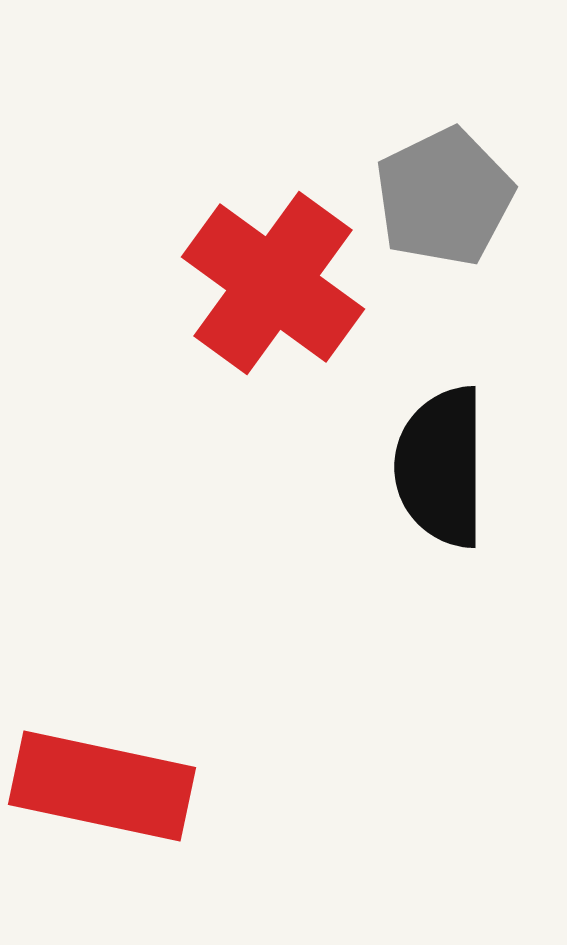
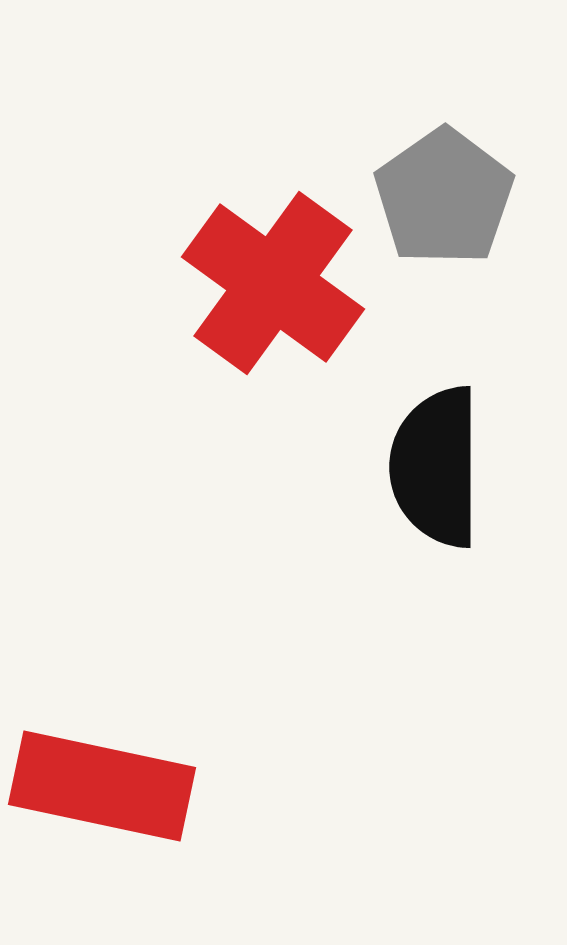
gray pentagon: rotated 9 degrees counterclockwise
black semicircle: moved 5 px left
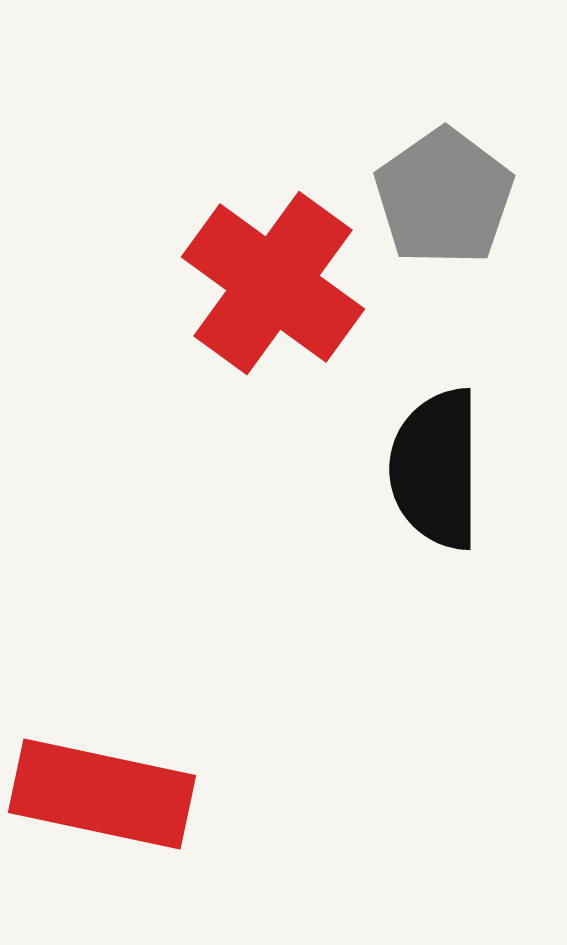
black semicircle: moved 2 px down
red rectangle: moved 8 px down
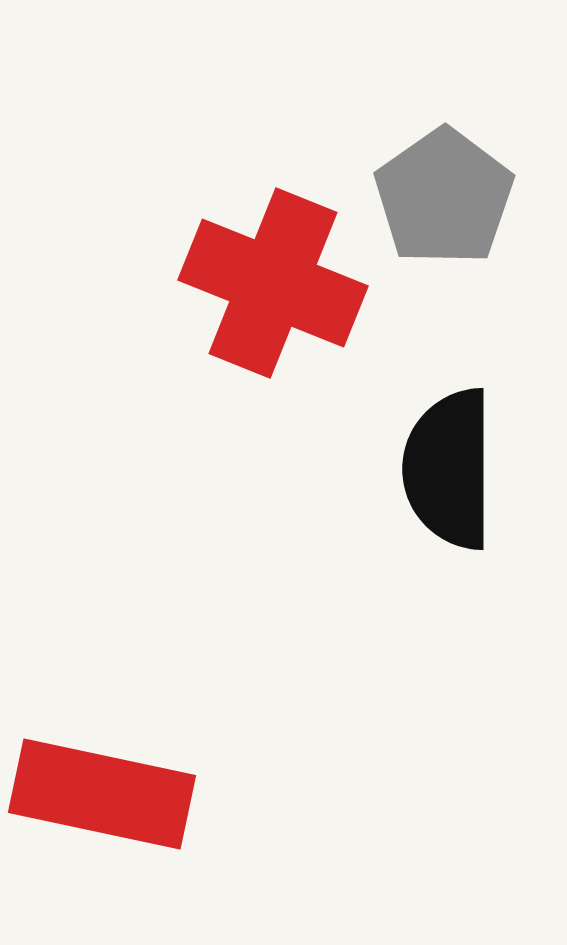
red cross: rotated 14 degrees counterclockwise
black semicircle: moved 13 px right
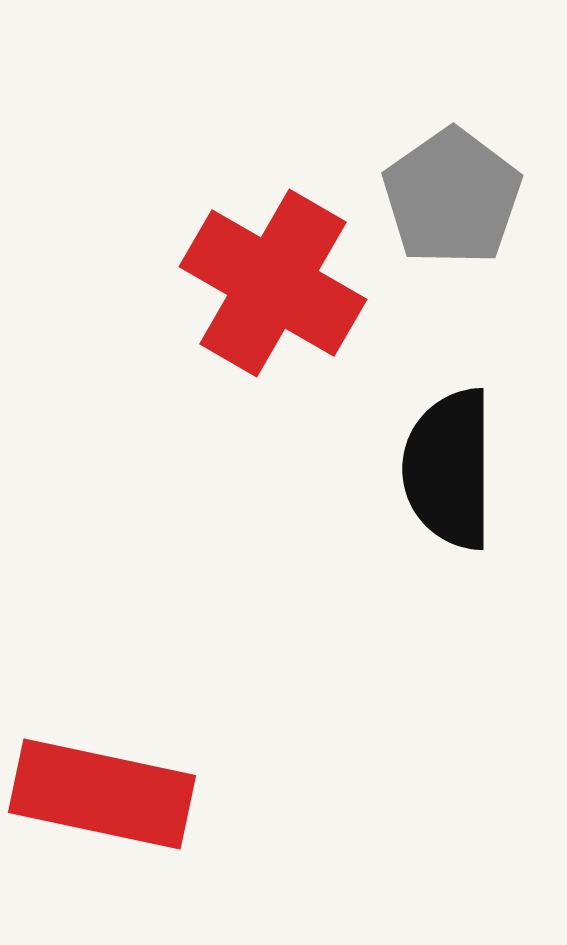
gray pentagon: moved 8 px right
red cross: rotated 8 degrees clockwise
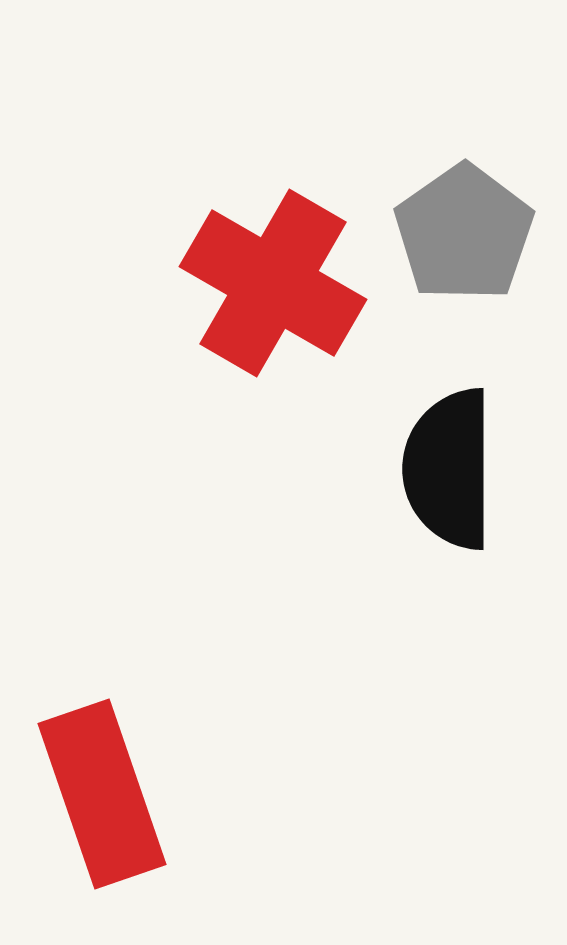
gray pentagon: moved 12 px right, 36 px down
red rectangle: rotated 59 degrees clockwise
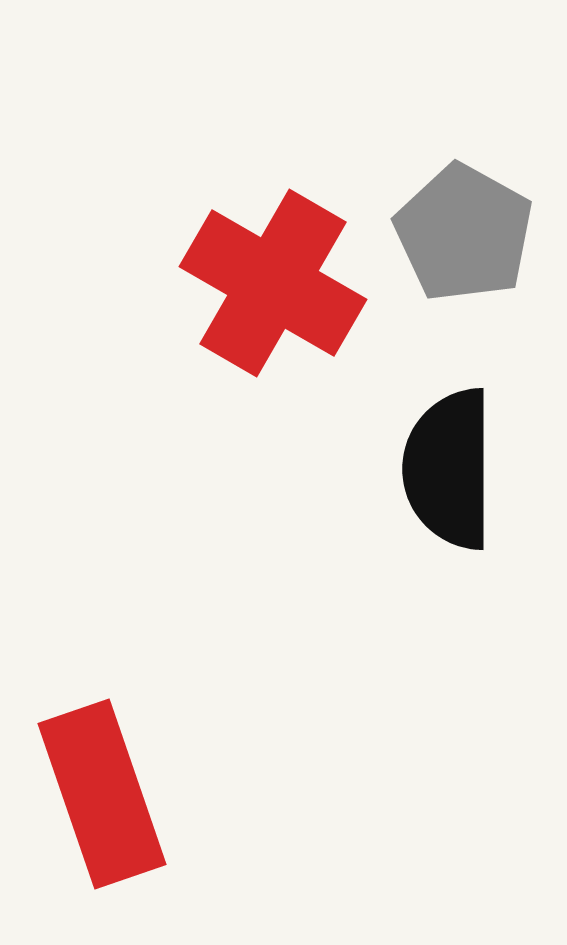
gray pentagon: rotated 8 degrees counterclockwise
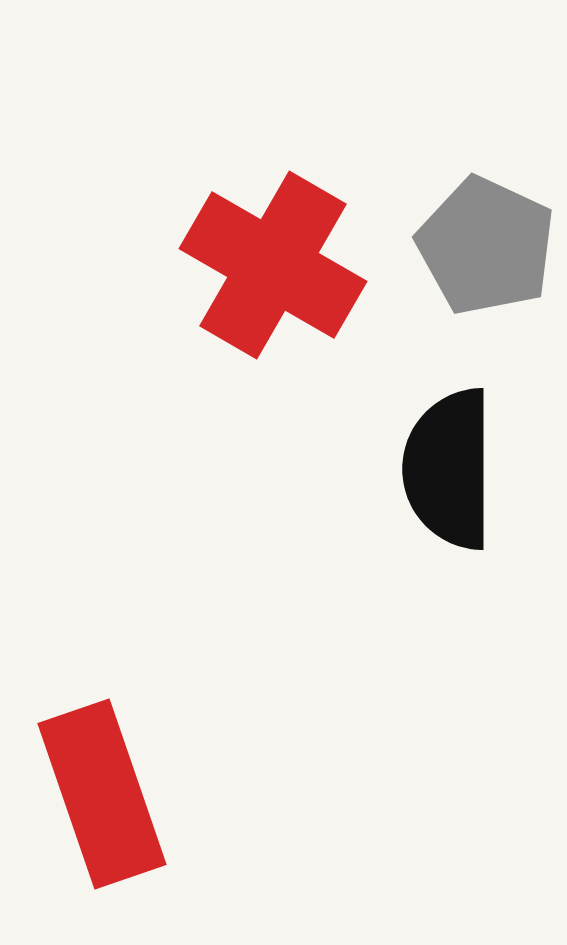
gray pentagon: moved 22 px right, 13 px down; rotated 4 degrees counterclockwise
red cross: moved 18 px up
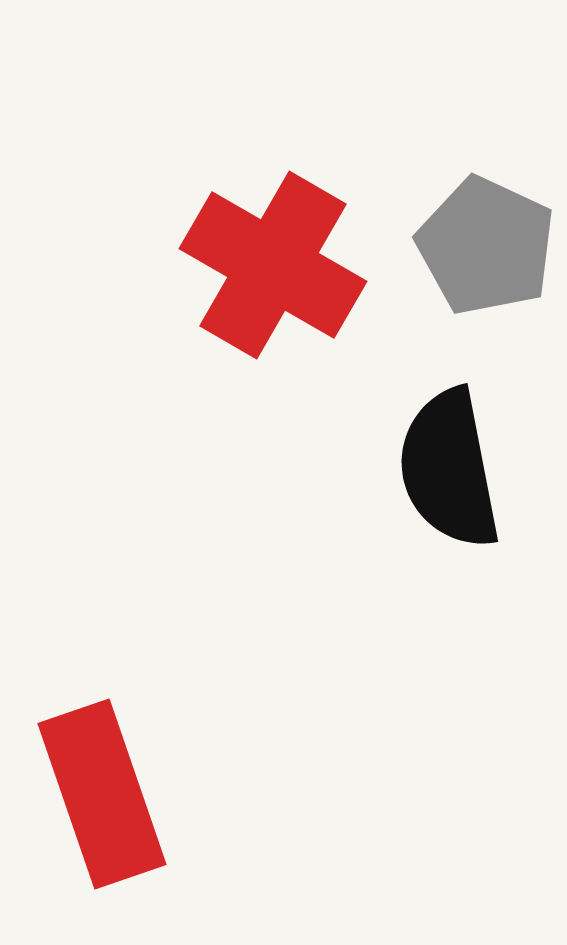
black semicircle: rotated 11 degrees counterclockwise
